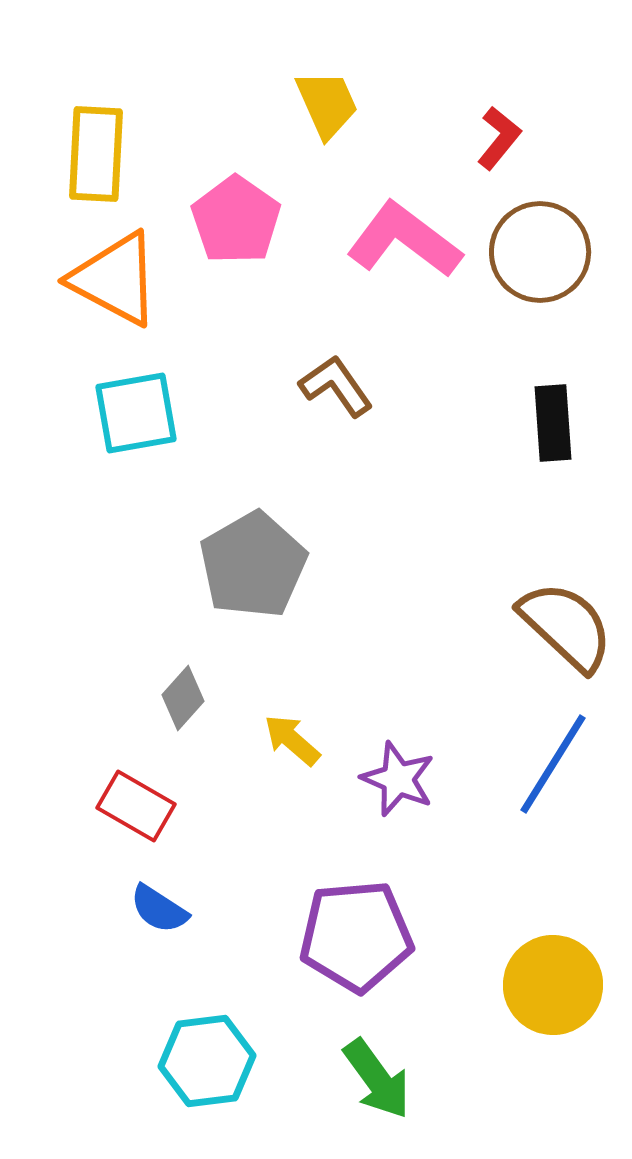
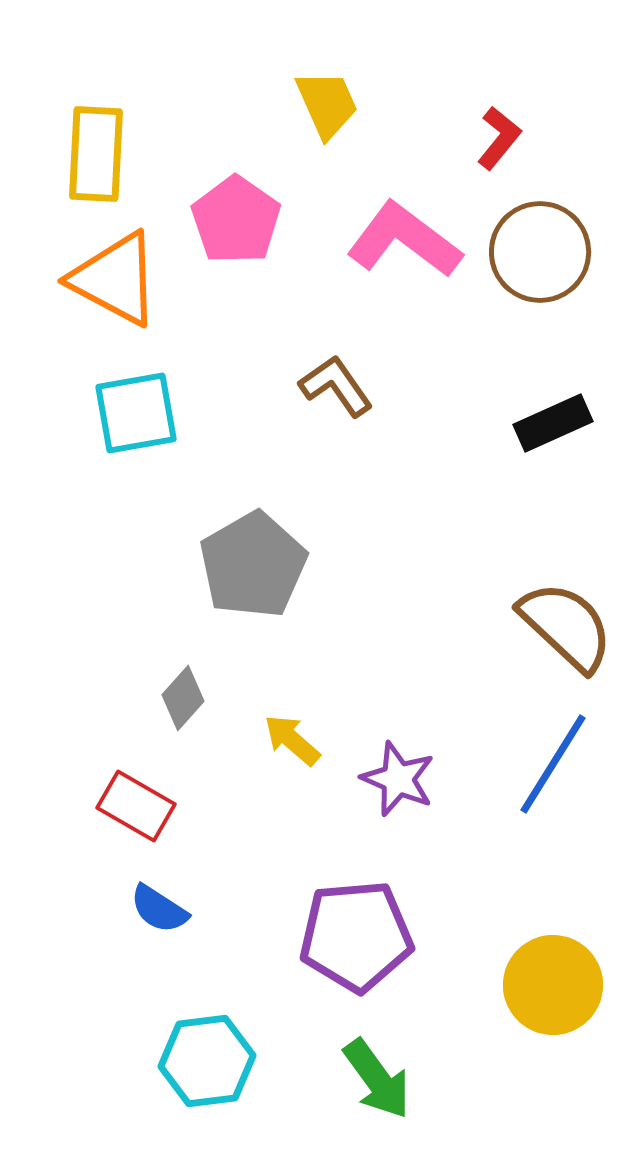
black rectangle: rotated 70 degrees clockwise
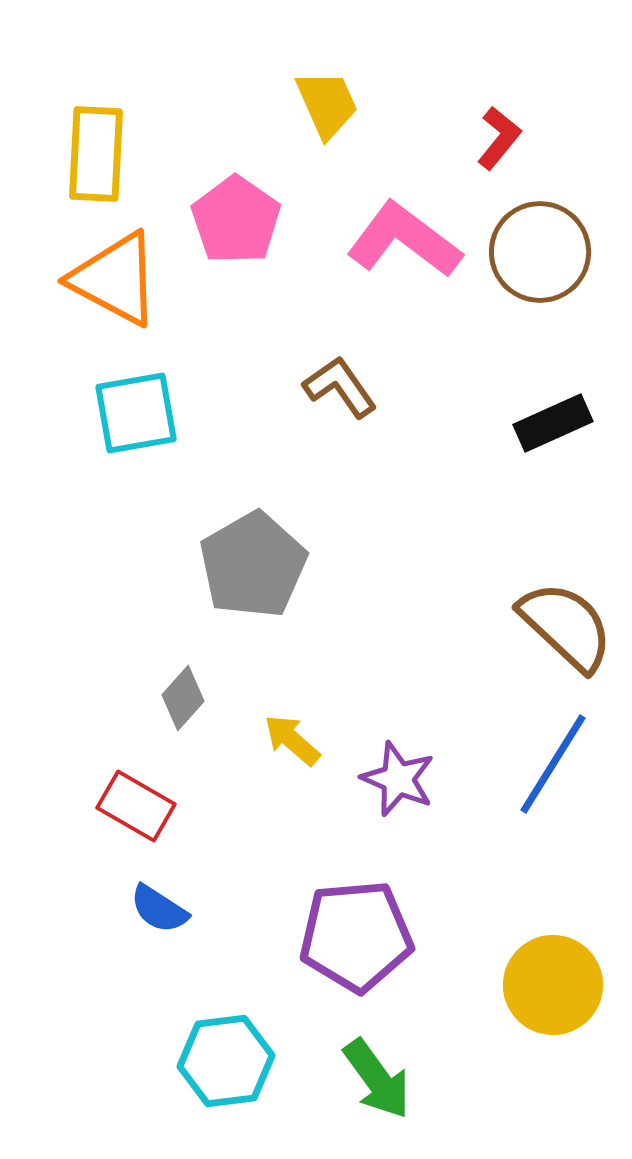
brown L-shape: moved 4 px right, 1 px down
cyan hexagon: moved 19 px right
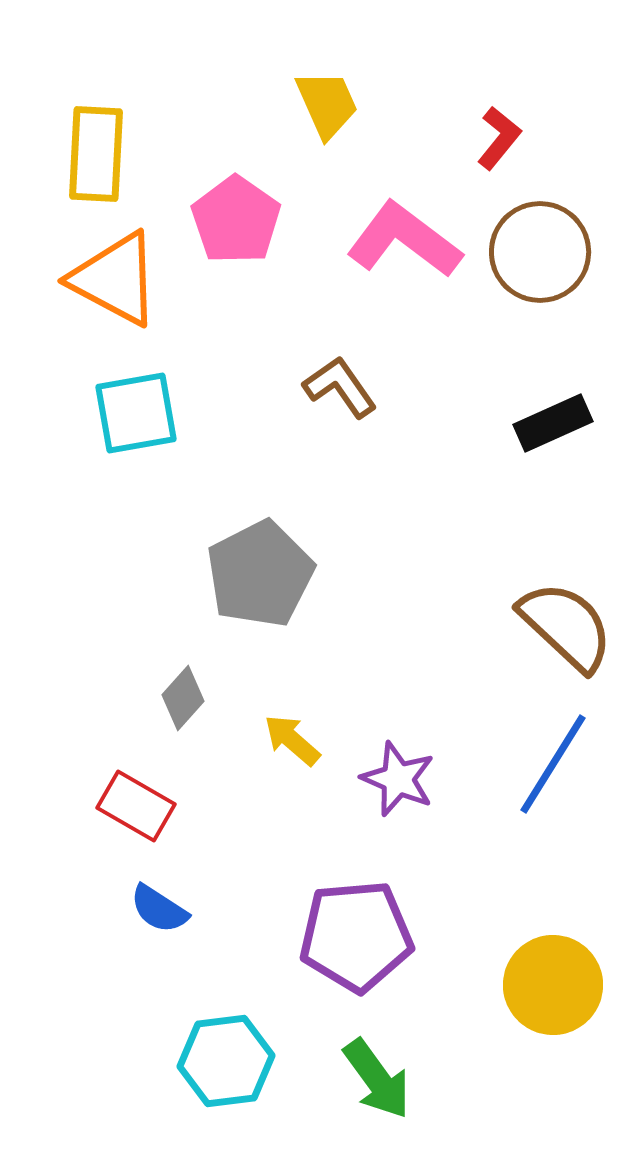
gray pentagon: moved 7 px right, 9 px down; rotated 3 degrees clockwise
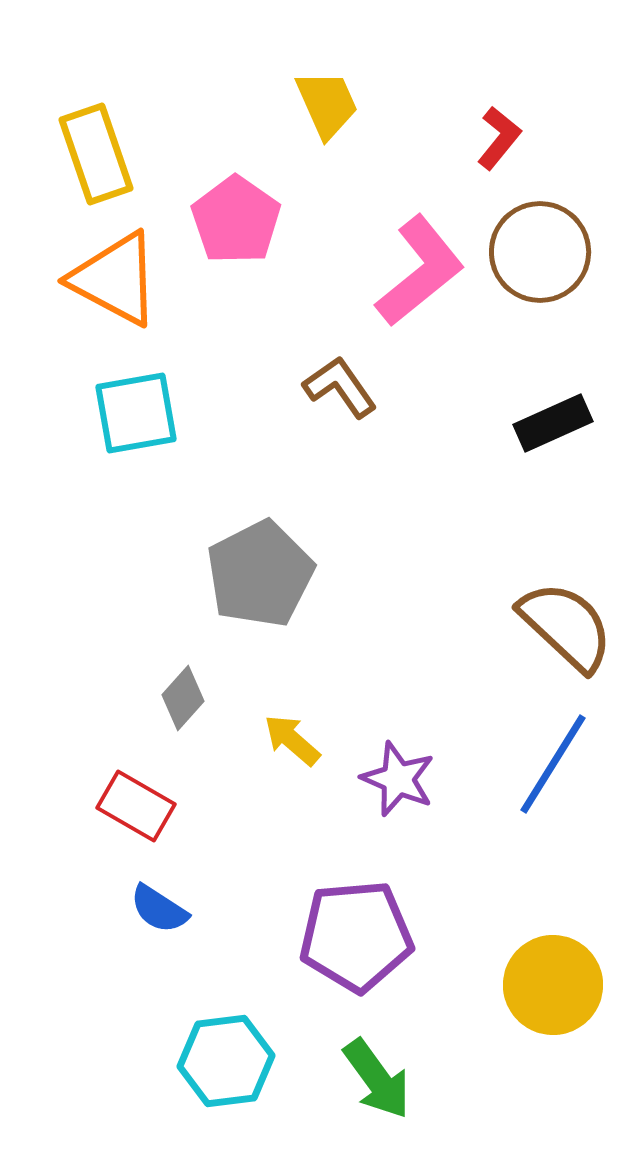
yellow rectangle: rotated 22 degrees counterclockwise
pink L-shape: moved 16 px right, 31 px down; rotated 104 degrees clockwise
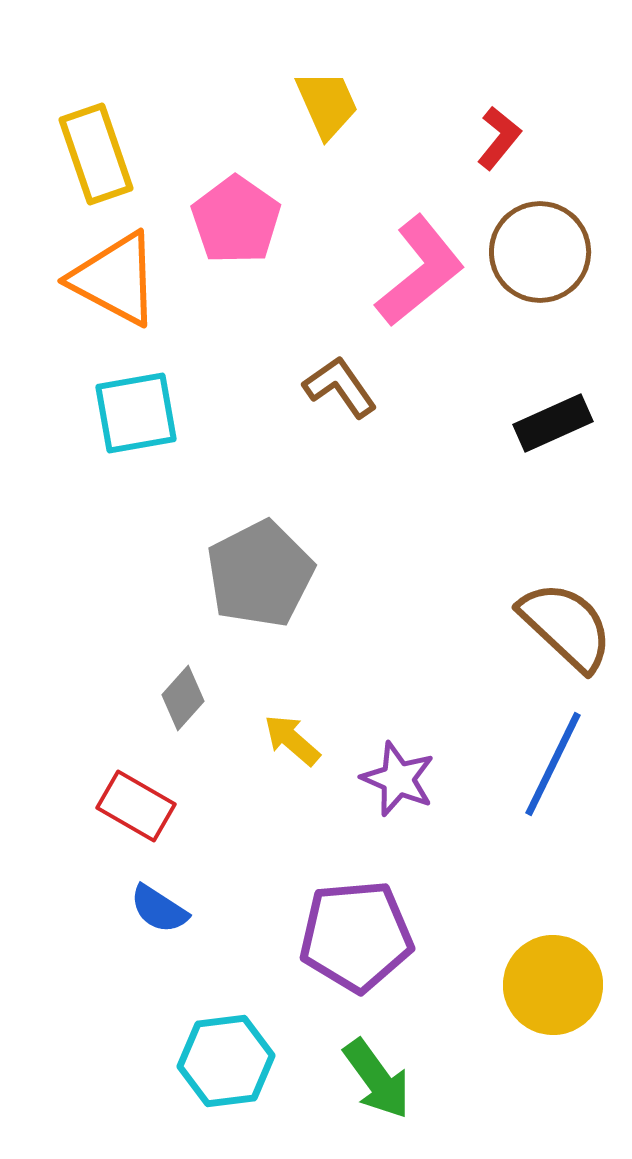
blue line: rotated 6 degrees counterclockwise
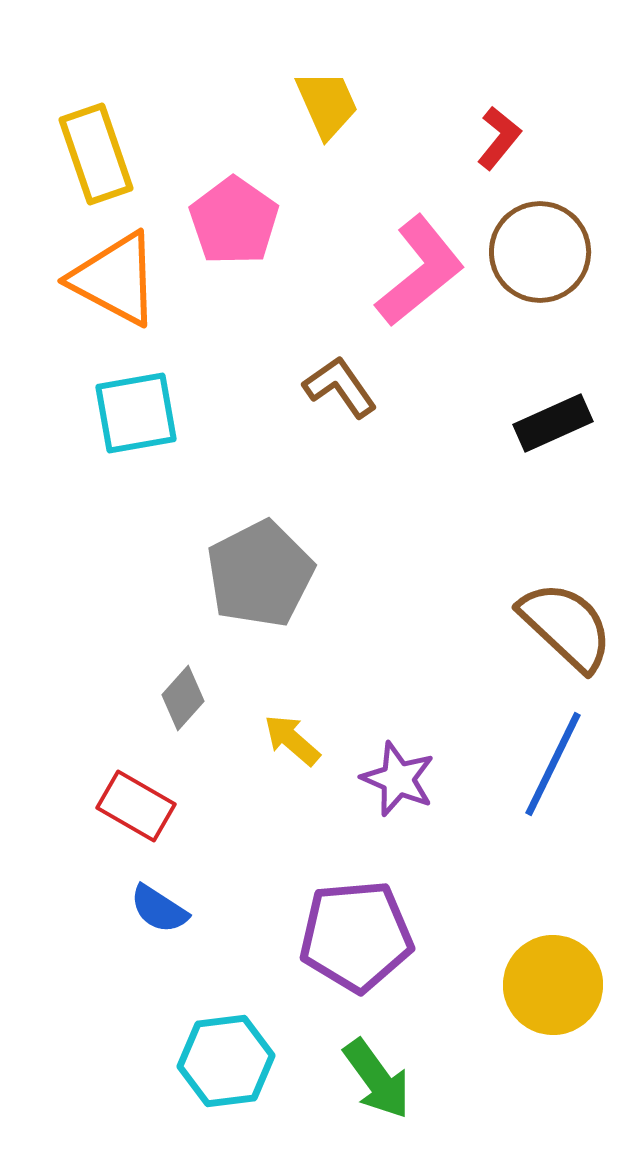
pink pentagon: moved 2 px left, 1 px down
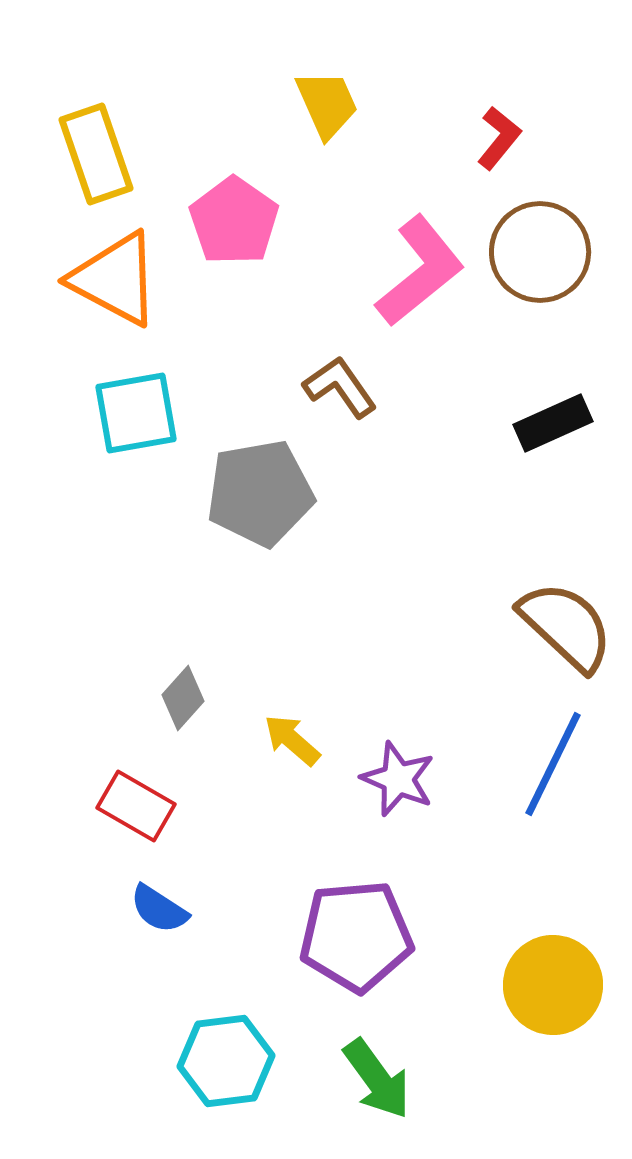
gray pentagon: moved 81 px up; rotated 17 degrees clockwise
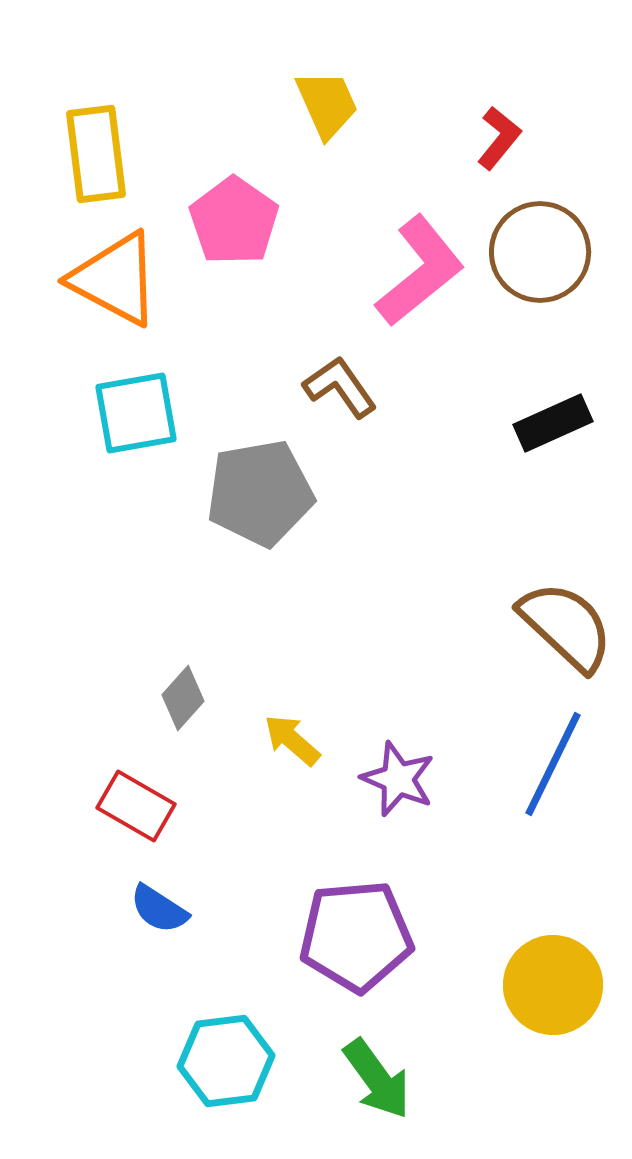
yellow rectangle: rotated 12 degrees clockwise
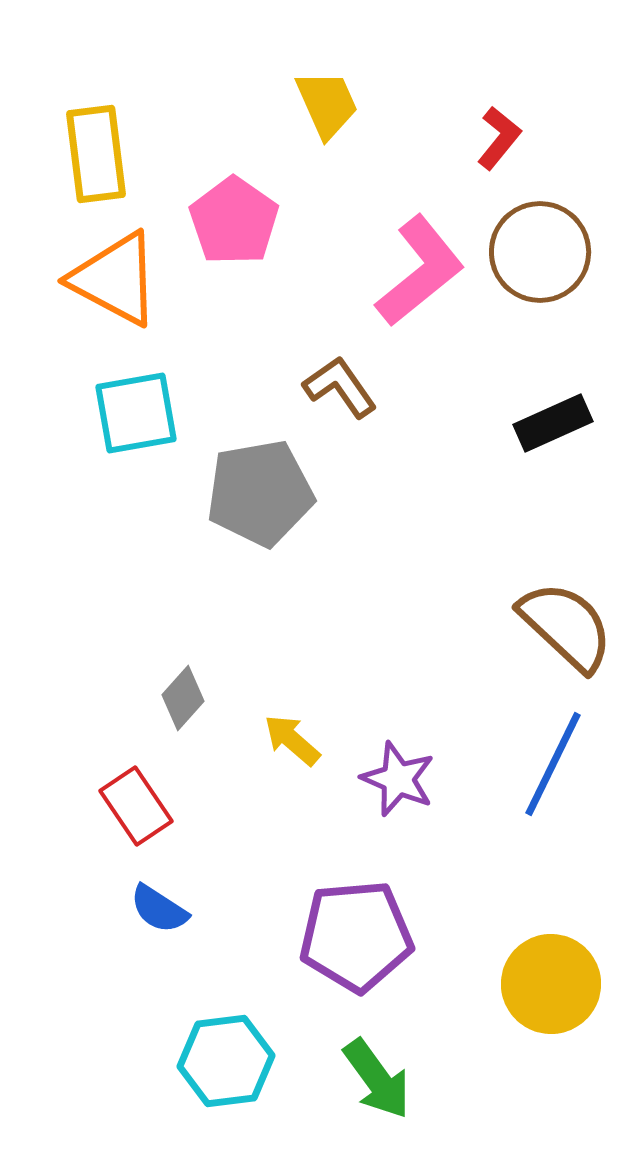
red rectangle: rotated 26 degrees clockwise
yellow circle: moved 2 px left, 1 px up
